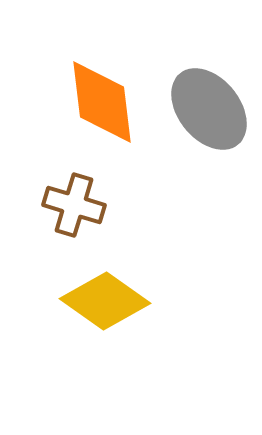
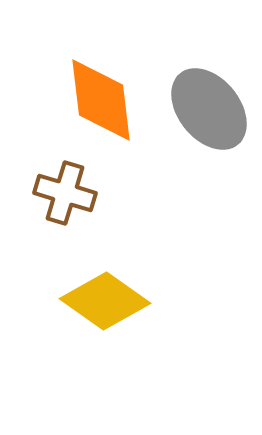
orange diamond: moved 1 px left, 2 px up
brown cross: moved 9 px left, 12 px up
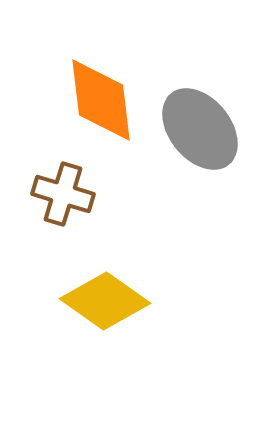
gray ellipse: moved 9 px left, 20 px down
brown cross: moved 2 px left, 1 px down
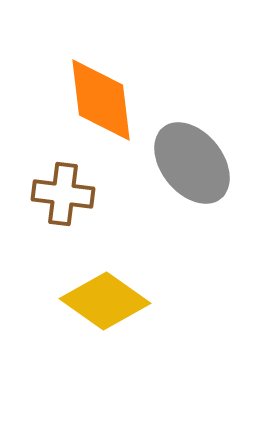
gray ellipse: moved 8 px left, 34 px down
brown cross: rotated 10 degrees counterclockwise
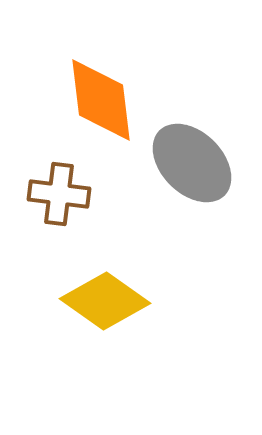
gray ellipse: rotated 6 degrees counterclockwise
brown cross: moved 4 px left
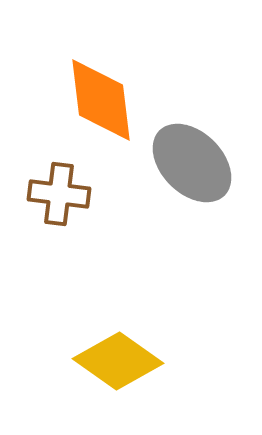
yellow diamond: moved 13 px right, 60 px down
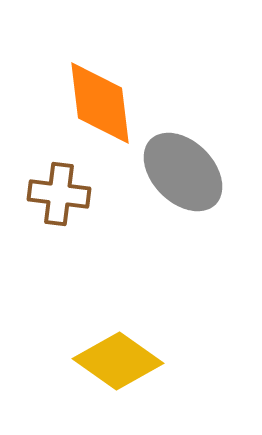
orange diamond: moved 1 px left, 3 px down
gray ellipse: moved 9 px left, 9 px down
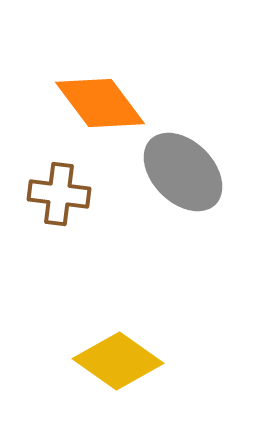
orange diamond: rotated 30 degrees counterclockwise
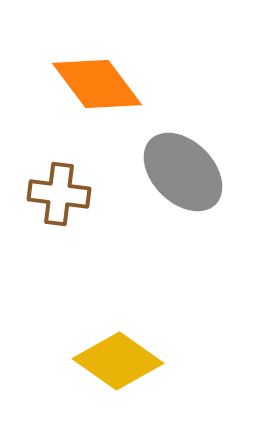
orange diamond: moved 3 px left, 19 px up
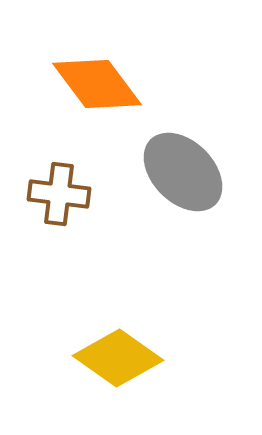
yellow diamond: moved 3 px up
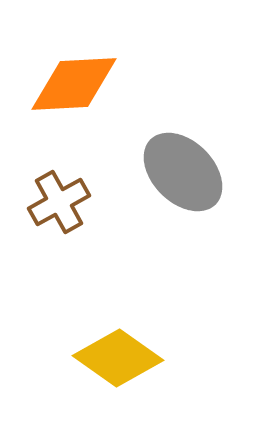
orange diamond: moved 23 px left; rotated 56 degrees counterclockwise
brown cross: moved 8 px down; rotated 36 degrees counterclockwise
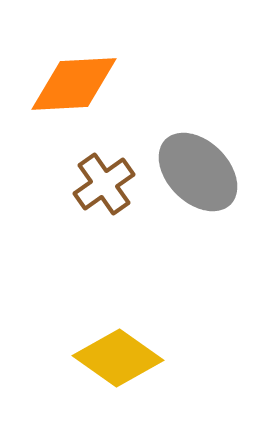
gray ellipse: moved 15 px right
brown cross: moved 45 px right, 18 px up; rotated 6 degrees counterclockwise
